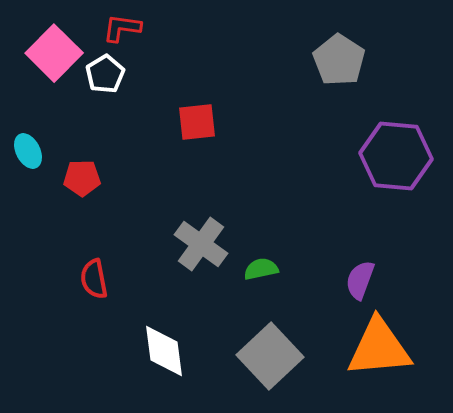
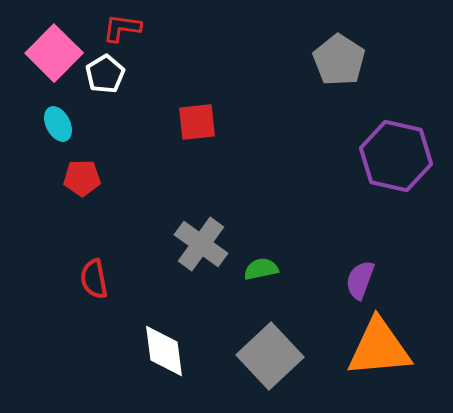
cyan ellipse: moved 30 px right, 27 px up
purple hexagon: rotated 8 degrees clockwise
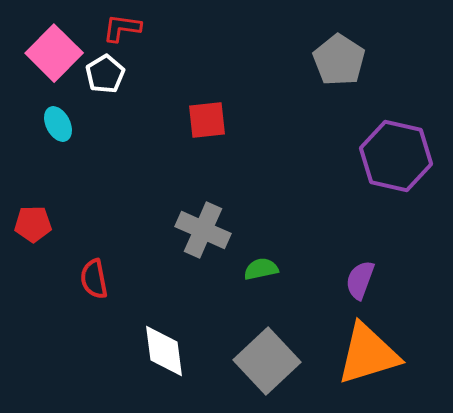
red square: moved 10 px right, 2 px up
red pentagon: moved 49 px left, 46 px down
gray cross: moved 2 px right, 14 px up; rotated 12 degrees counterclockwise
orange triangle: moved 11 px left, 6 px down; rotated 12 degrees counterclockwise
gray square: moved 3 px left, 5 px down
